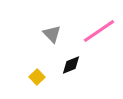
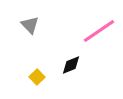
gray triangle: moved 22 px left, 9 px up
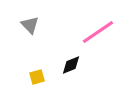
pink line: moved 1 px left, 1 px down
yellow square: rotated 28 degrees clockwise
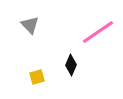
black diamond: rotated 45 degrees counterclockwise
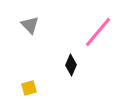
pink line: rotated 16 degrees counterclockwise
yellow square: moved 8 px left, 11 px down
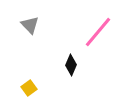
yellow square: rotated 21 degrees counterclockwise
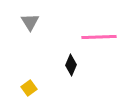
gray triangle: moved 3 px up; rotated 12 degrees clockwise
pink line: moved 1 px right, 5 px down; rotated 48 degrees clockwise
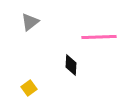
gray triangle: rotated 24 degrees clockwise
black diamond: rotated 20 degrees counterclockwise
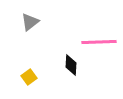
pink line: moved 5 px down
yellow square: moved 11 px up
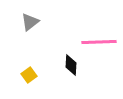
yellow square: moved 2 px up
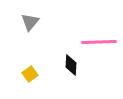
gray triangle: rotated 12 degrees counterclockwise
yellow square: moved 1 px right, 1 px up
